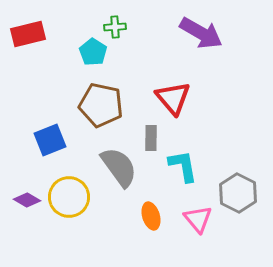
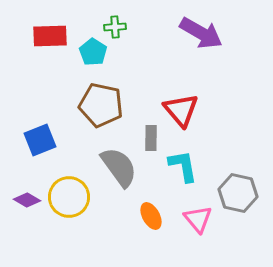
red rectangle: moved 22 px right, 2 px down; rotated 12 degrees clockwise
red triangle: moved 8 px right, 12 px down
blue square: moved 10 px left
gray hexagon: rotated 15 degrees counterclockwise
orange ellipse: rotated 12 degrees counterclockwise
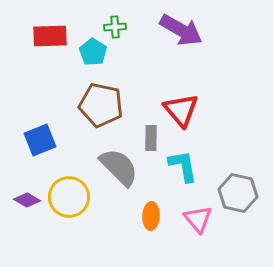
purple arrow: moved 20 px left, 3 px up
gray semicircle: rotated 9 degrees counterclockwise
orange ellipse: rotated 32 degrees clockwise
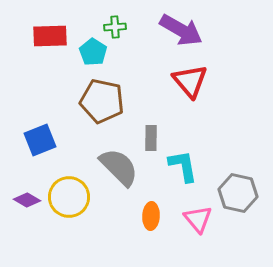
brown pentagon: moved 1 px right, 4 px up
red triangle: moved 9 px right, 29 px up
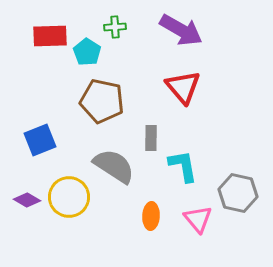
cyan pentagon: moved 6 px left
red triangle: moved 7 px left, 6 px down
gray semicircle: moved 5 px left, 1 px up; rotated 12 degrees counterclockwise
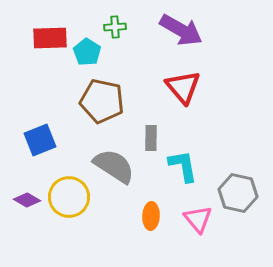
red rectangle: moved 2 px down
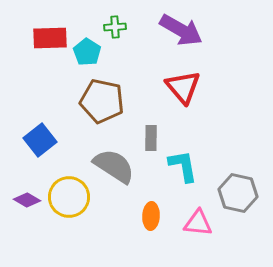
blue square: rotated 16 degrees counterclockwise
pink triangle: moved 4 px down; rotated 44 degrees counterclockwise
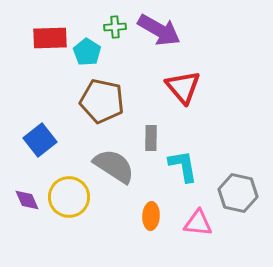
purple arrow: moved 22 px left
purple diamond: rotated 36 degrees clockwise
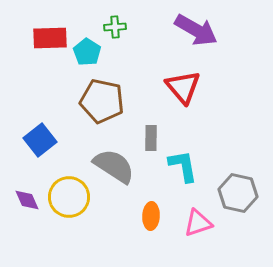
purple arrow: moved 37 px right
pink triangle: rotated 24 degrees counterclockwise
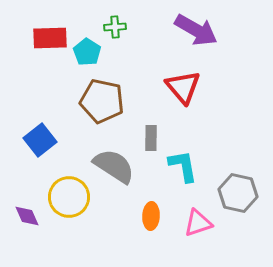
purple diamond: moved 16 px down
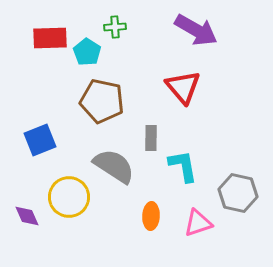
blue square: rotated 16 degrees clockwise
